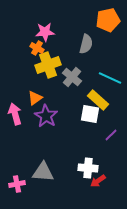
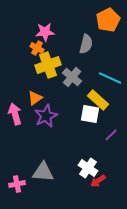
orange pentagon: rotated 15 degrees counterclockwise
purple star: rotated 15 degrees clockwise
white cross: rotated 30 degrees clockwise
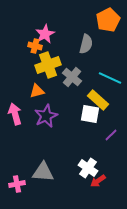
pink star: moved 2 px down; rotated 24 degrees counterclockwise
orange cross: moved 2 px left, 2 px up; rotated 16 degrees counterclockwise
orange triangle: moved 2 px right, 7 px up; rotated 21 degrees clockwise
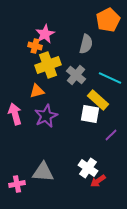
gray cross: moved 4 px right, 2 px up
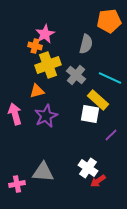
orange pentagon: moved 1 px right, 1 px down; rotated 20 degrees clockwise
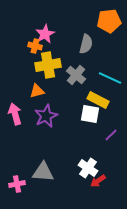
yellow cross: rotated 10 degrees clockwise
yellow rectangle: rotated 15 degrees counterclockwise
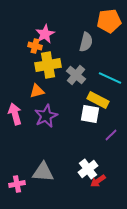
gray semicircle: moved 2 px up
white cross: moved 1 px down; rotated 18 degrees clockwise
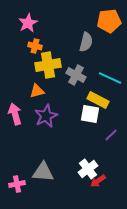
pink star: moved 17 px left, 11 px up
gray cross: rotated 12 degrees counterclockwise
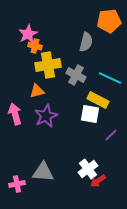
pink star: moved 11 px down
